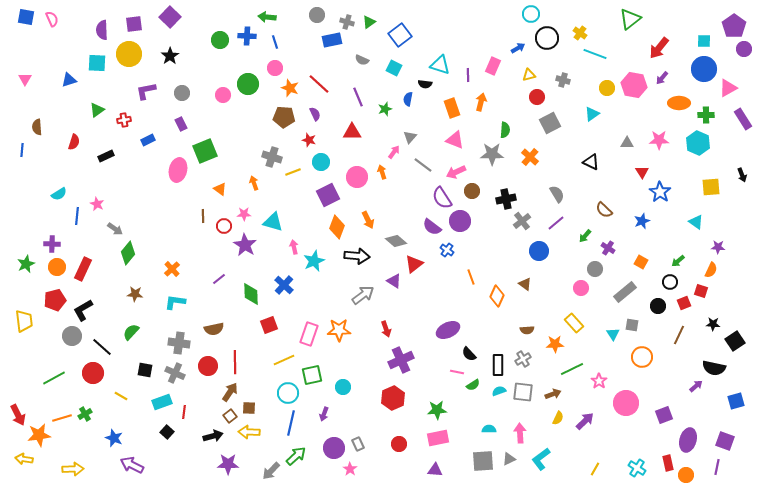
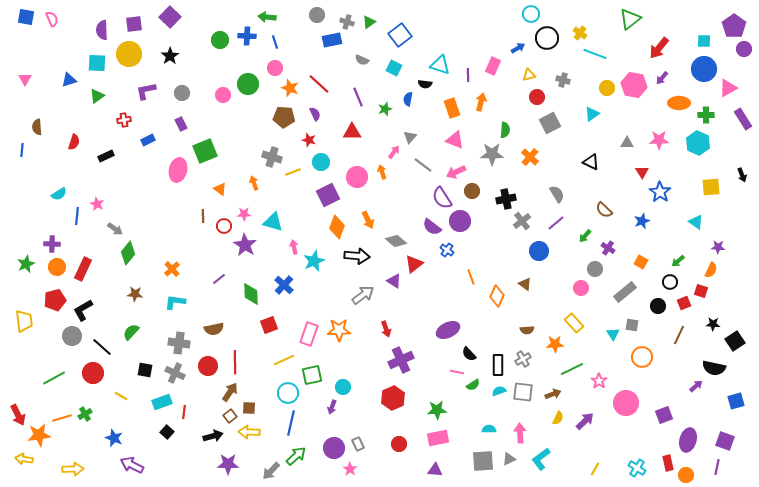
green triangle at (97, 110): moved 14 px up
purple arrow at (324, 414): moved 8 px right, 7 px up
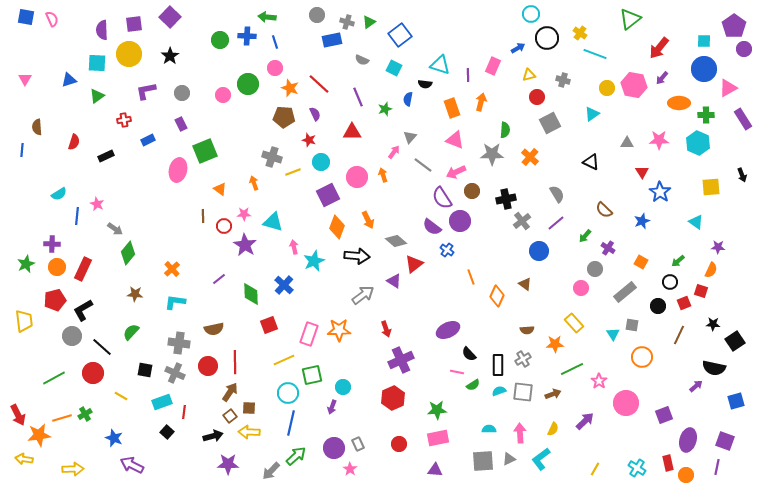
orange arrow at (382, 172): moved 1 px right, 3 px down
yellow semicircle at (558, 418): moved 5 px left, 11 px down
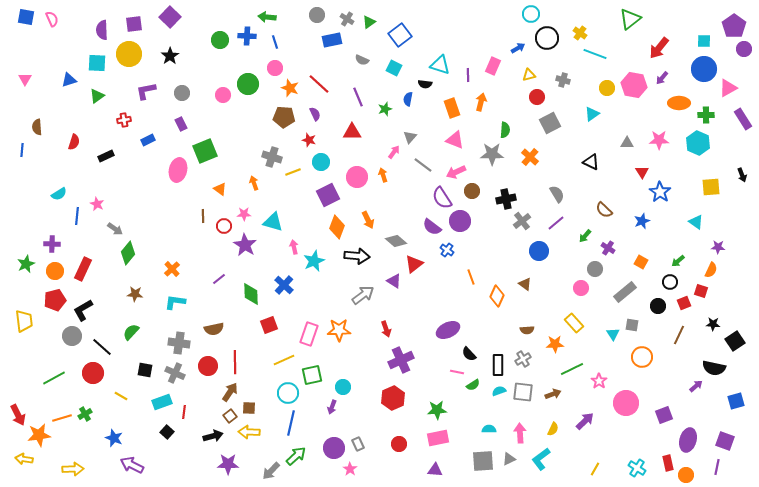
gray cross at (347, 22): moved 3 px up; rotated 16 degrees clockwise
orange circle at (57, 267): moved 2 px left, 4 px down
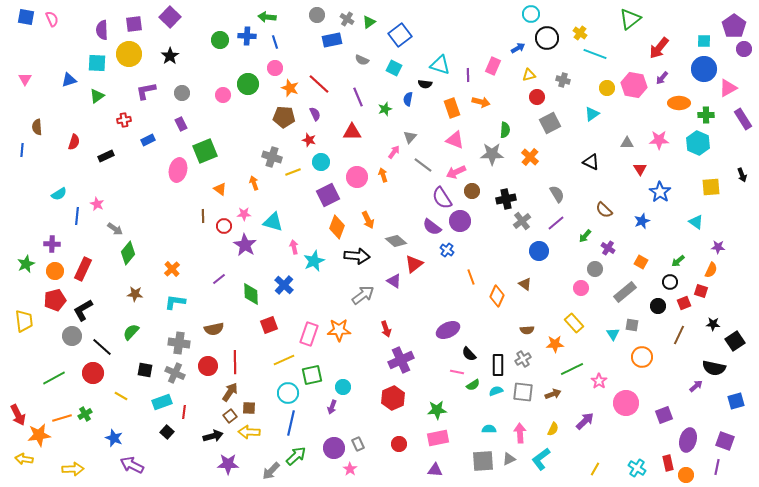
orange arrow at (481, 102): rotated 90 degrees clockwise
red triangle at (642, 172): moved 2 px left, 3 px up
cyan semicircle at (499, 391): moved 3 px left
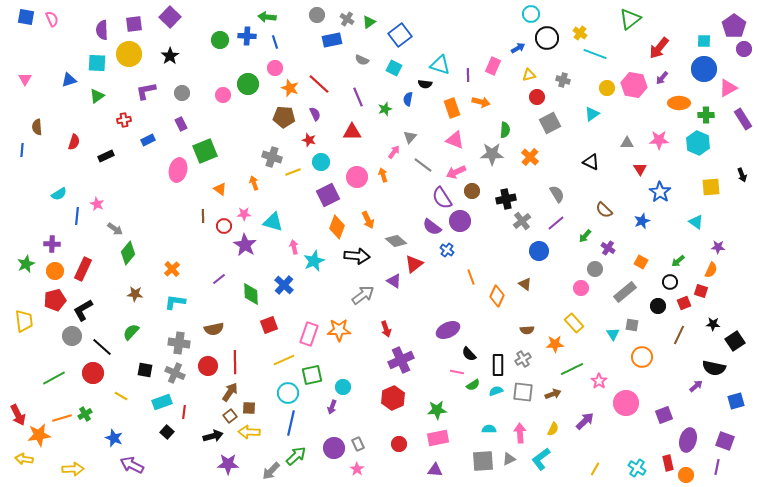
pink star at (350, 469): moved 7 px right
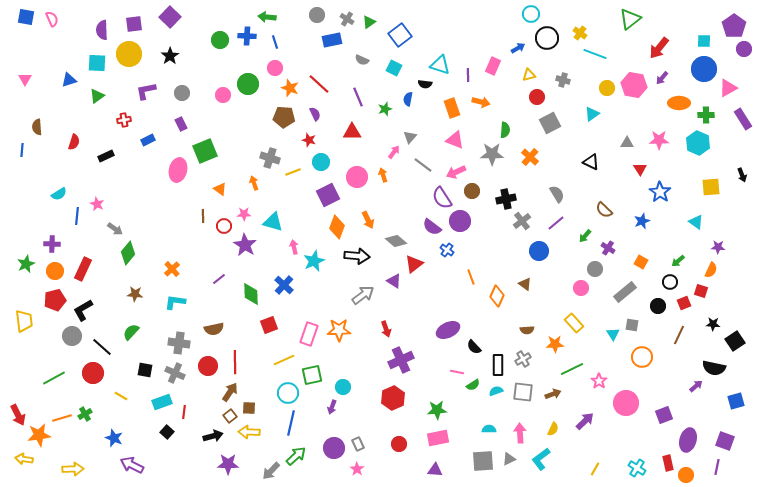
gray cross at (272, 157): moved 2 px left, 1 px down
black semicircle at (469, 354): moved 5 px right, 7 px up
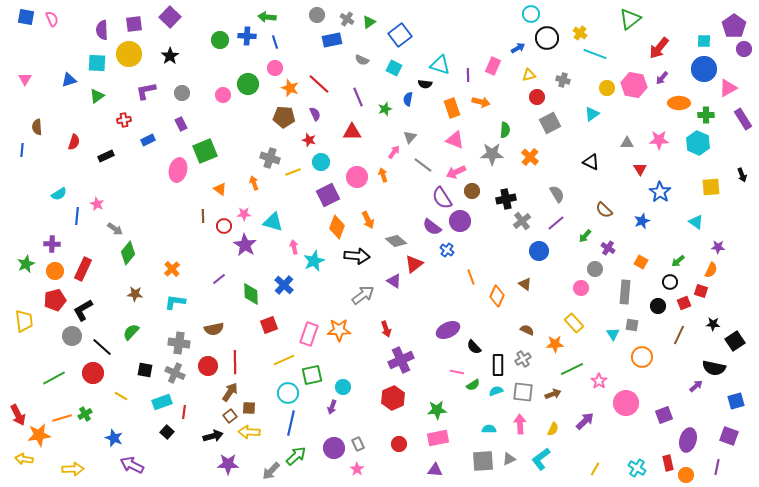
gray rectangle at (625, 292): rotated 45 degrees counterclockwise
brown semicircle at (527, 330): rotated 152 degrees counterclockwise
pink arrow at (520, 433): moved 9 px up
purple square at (725, 441): moved 4 px right, 5 px up
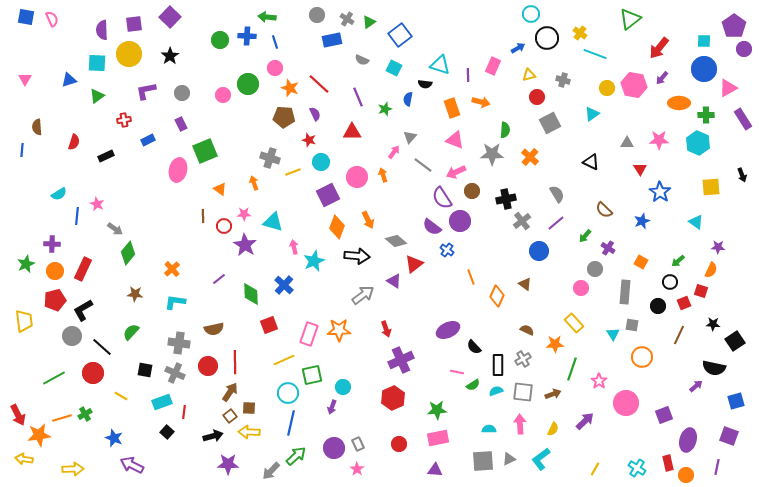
green line at (572, 369): rotated 45 degrees counterclockwise
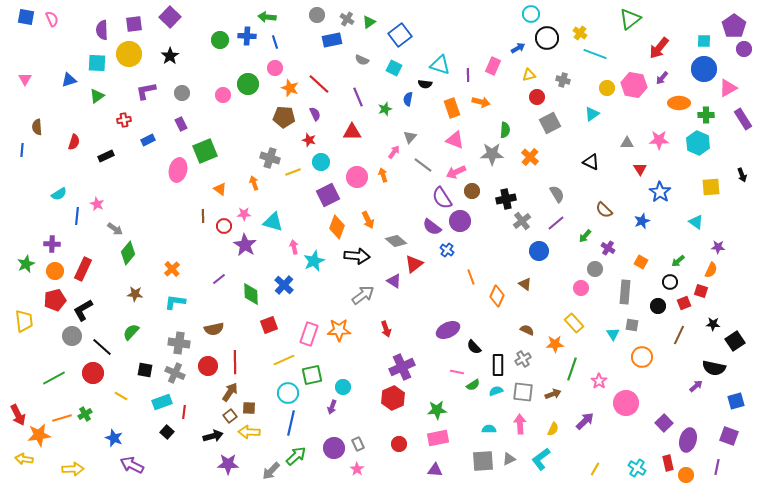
purple cross at (401, 360): moved 1 px right, 7 px down
purple square at (664, 415): moved 8 px down; rotated 24 degrees counterclockwise
